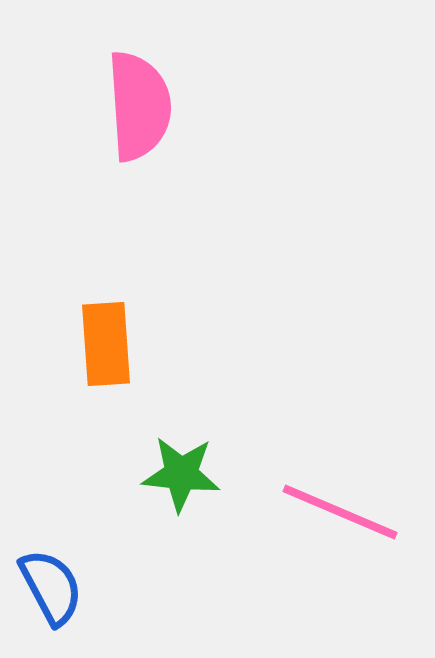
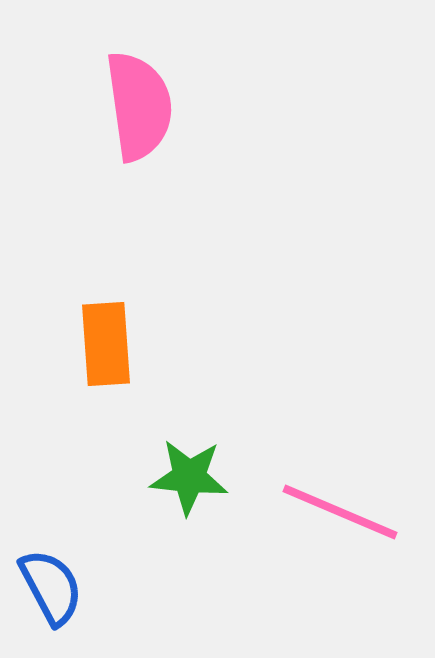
pink semicircle: rotated 4 degrees counterclockwise
green star: moved 8 px right, 3 px down
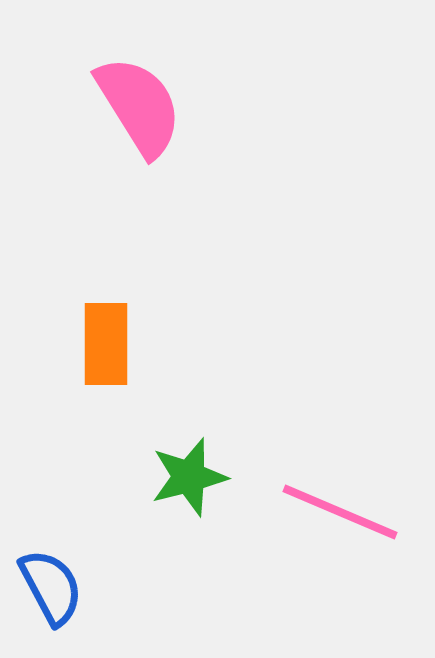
pink semicircle: rotated 24 degrees counterclockwise
orange rectangle: rotated 4 degrees clockwise
green star: rotated 20 degrees counterclockwise
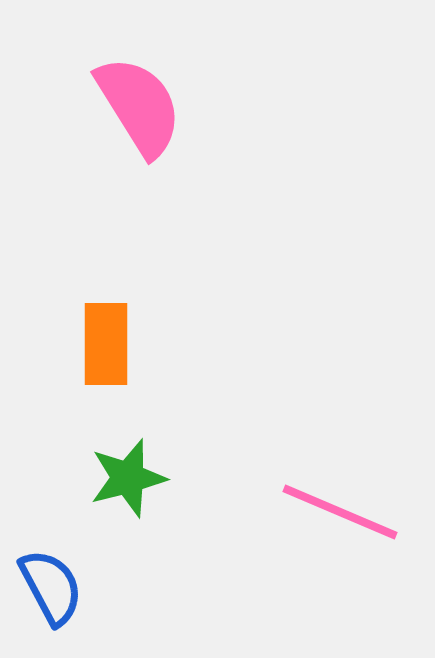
green star: moved 61 px left, 1 px down
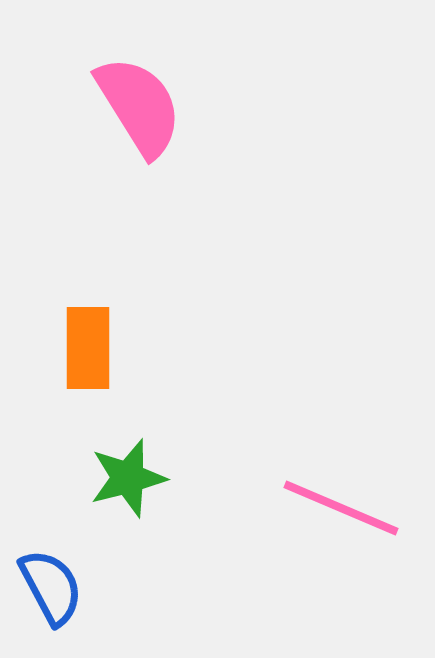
orange rectangle: moved 18 px left, 4 px down
pink line: moved 1 px right, 4 px up
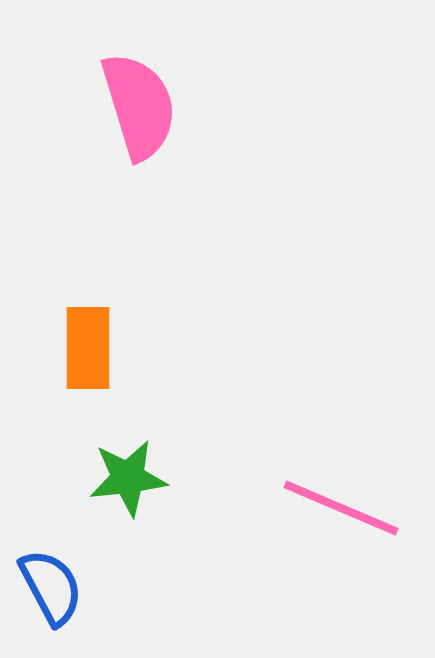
pink semicircle: rotated 15 degrees clockwise
green star: rotated 8 degrees clockwise
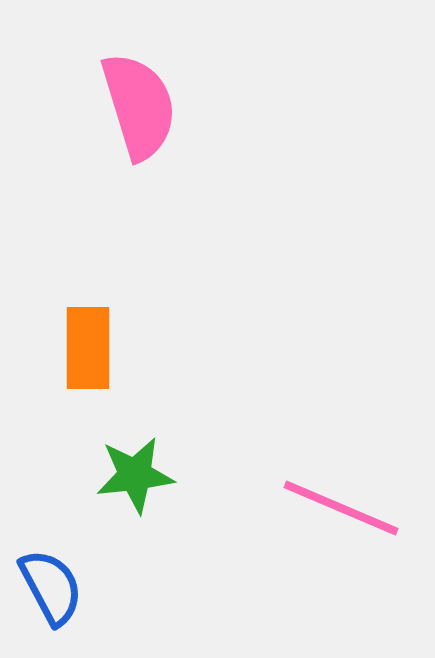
green star: moved 7 px right, 3 px up
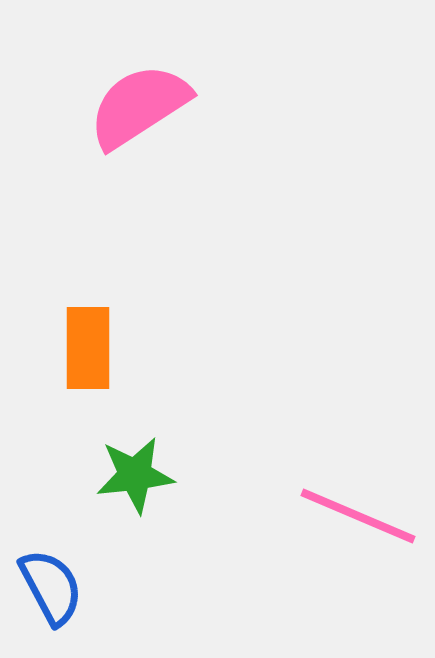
pink semicircle: rotated 106 degrees counterclockwise
pink line: moved 17 px right, 8 px down
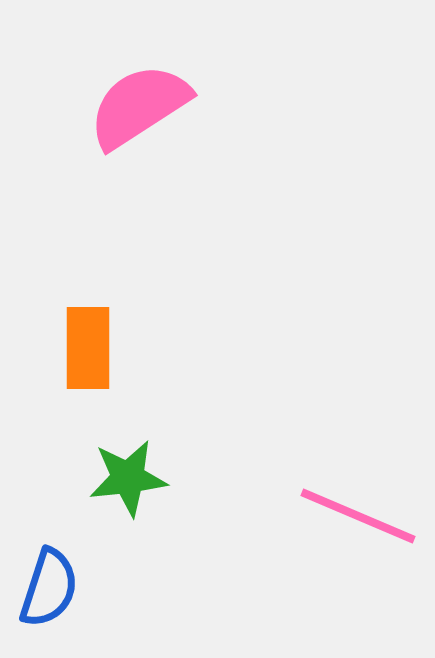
green star: moved 7 px left, 3 px down
blue semicircle: moved 2 px left, 1 px down; rotated 46 degrees clockwise
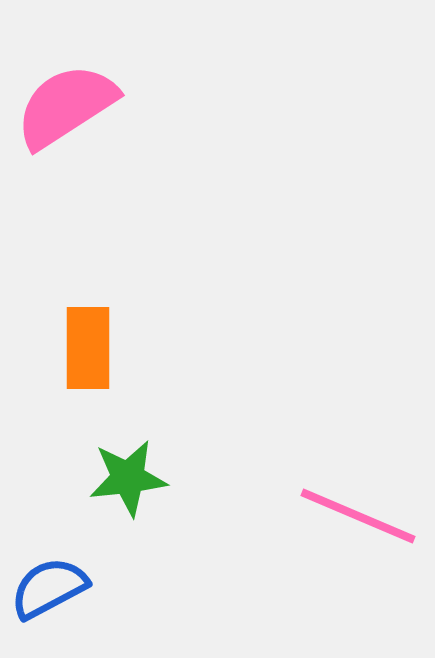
pink semicircle: moved 73 px left
blue semicircle: rotated 136 degrees counterclockwise
